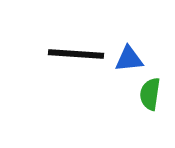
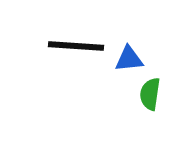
black line: moved 8 px up
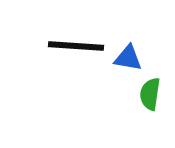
blue triangle: moved 1 px left, 1 px up; rotated 16 degrees clockwise
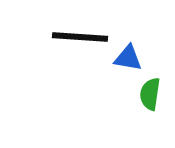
black line: moved 4 px right, 9 px up
